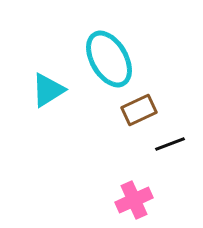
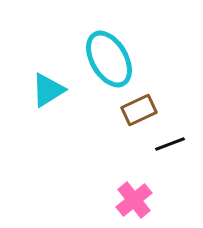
pink cross: rotated 15 degrees counterclockwise
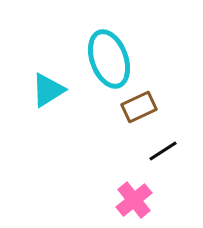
cyan ellipse: rotated 10 degrees clockwise
brown rectangle: moved 3 px up
black line: moved 7 px left, 7 px down; rotated 12 degrees counterclockwise
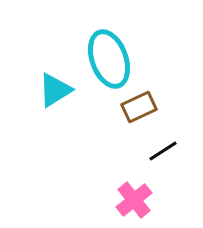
cyan triangle: moved 7 px right
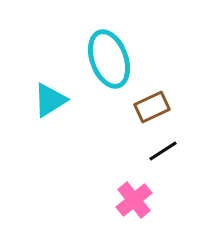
cyan triangle: moved 5 px left, 10 px down
brown rectangle: moved 13 px right
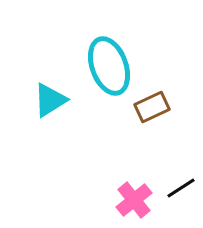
cyan ellipse: moved 7 px down
black line: moved 18 px right, 37 px down
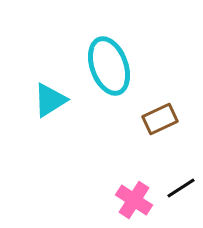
brown rectangle: moved 8 px right, 12 px down
pink cross: rotated 18 degrees counterclockwise
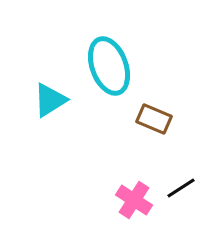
brown rectangle: moved 6 px left; rotated 48 degrees clockwise
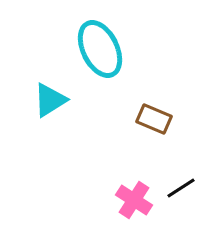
cyan ellipse: moved 9 px left, 17 px up; rotated 6 degrees counterclockwise
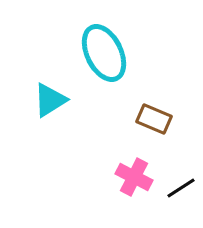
cyan ellipse: moved 4 px right, 4 px down
pink cross: moved 23 px up; rotated 6 degrees counterclockwise
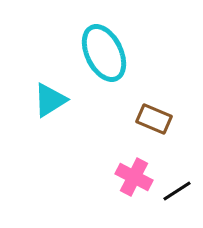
black line: moved 4 px left, 3 px down
